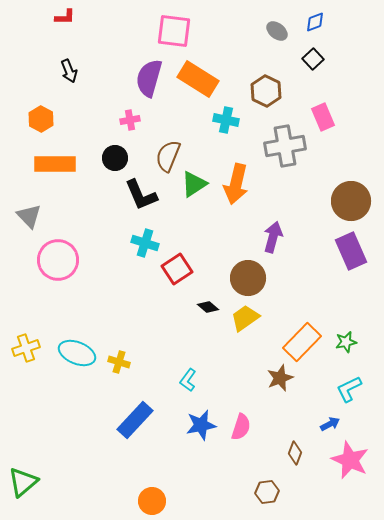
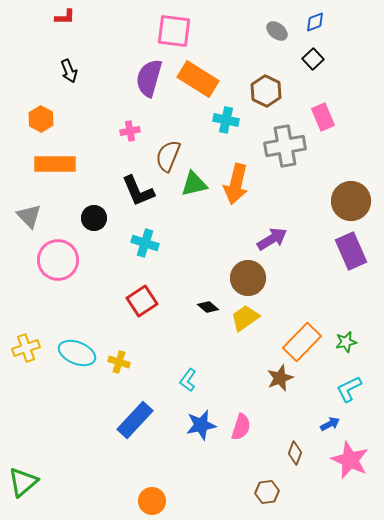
pink cross at (130, 120): moved 11 px down
black circle at (115, 158): moved 21 px left, 60 px down
green triangle at (194, 184): rotated 20 degrees clockwise
black L-shape at (141, 195): moved 3 px left, 4 px up
purple arrow at (273, 237): moved 1 px left, 2 px down; rotated 44 degrees clockwise
red square at (177, 269): moved 35 px left, 32 px down
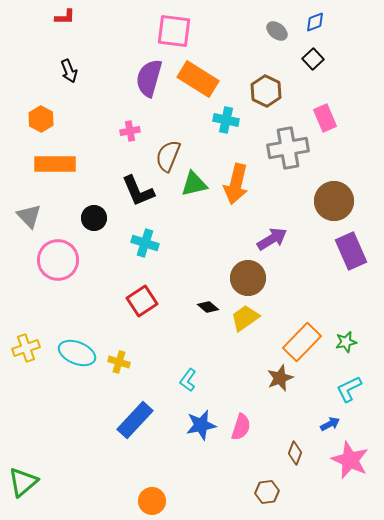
pink rectangle at (323, 117): moved 2 px right, 1 px down
gray cross at (285, 146): moved 3 px right, 2 px down
brown circle at (351, 201): moved 17 px left
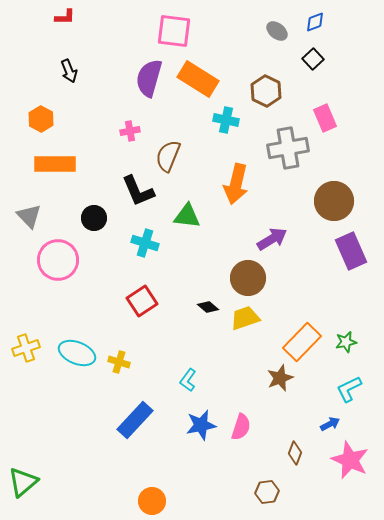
green triangle at (194, 184): moved 7 px left, 32 px down; rotated 20 degrees clockwise
yellow trapezoid at (245, 318): rotated 16 degrees clockwise
